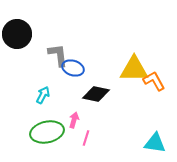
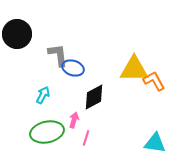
black diamond: moved 2 px left, 3 px down; rotated 40 degrees counterclockwise
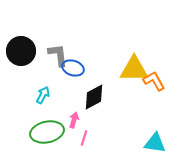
black circle: moved 4 px right, 17 px down
pink line: moved 2 px left
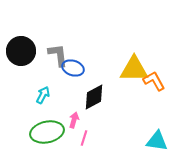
cyan triangle: moved 2 px right, 2 px up
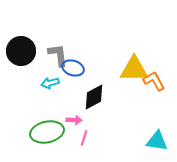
cyan arrow: moved 7 px right, 12 px up; rotated 132 degrees counterclockwise
pink arrow: rotated 77 degrees clockwise
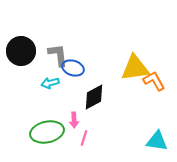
yellow triangle: moved 1 px right, 1 px up; rotated 8 degrees counterclockwise
pink arrow: rotated 84 degrees clockwise
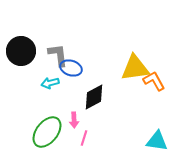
blue ellipse: moved 2 px left
green ellipse: rotated 40 degrees counterclockwise
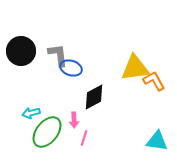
cyan arrow: moved 19 px left, 30 px down
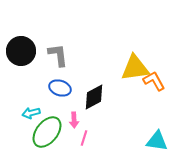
blue ellipse: moved 11 px left, 20 px down
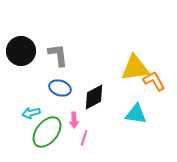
cyan triangle: moved 21 px left, 27 px up
